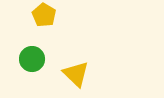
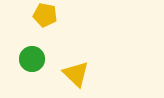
yellow pentagon: moved 1 px right; rotated 20 degrees counterclockwise
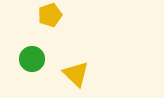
yellow pentagon: moved 5 px right; rotated 30 degrees counterclockwise
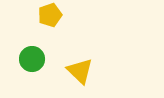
yellow triangle: moved 4 px right, 3 px up
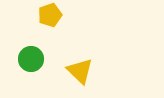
green circle: moved 1 px left
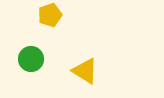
yellow triangle: moved 5 px right; rotated 12 degrees counterclockwise
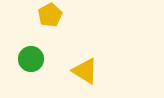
yellow pentagon: rotated 10 degrees counterclockwise
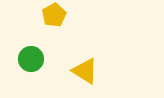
yellow pentagon: moved 4 px right
